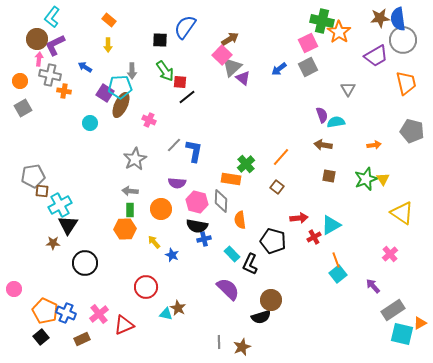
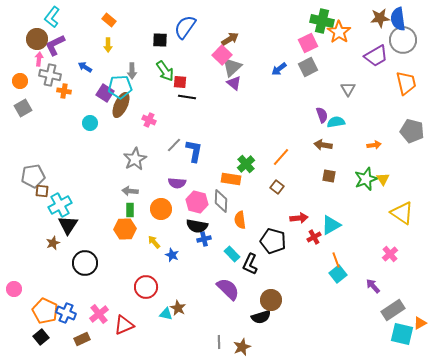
purple triangle at (243, 78): moved 9 px left, 5 px down
black line at (187, 97): rotated 48 degrees clockwise
brown star at (53, 243): rotated 24 degrees counterclockwise
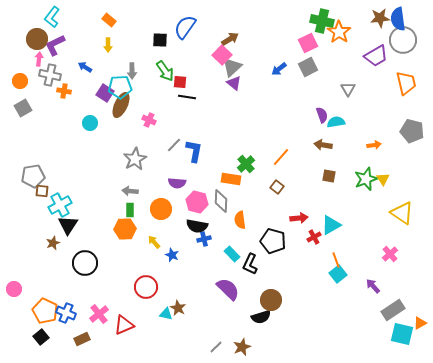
gray line at (219, 342): moved 3 px left, 5 px down; rotated 48 degrees clockwise
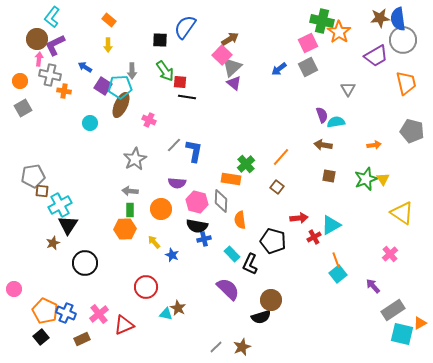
purple square at (105, 93): moved 2 px left, 7 px up
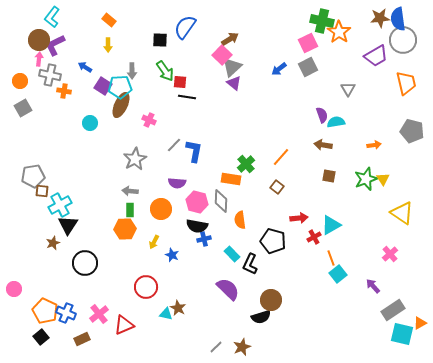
brown circle at (37, 39): moved 2 px right, 1 px down
yellow arrow at (154, 242): rotated 112 degrees counterclockwise
orange line at (336, 260): moved 5 px left, 2 px up
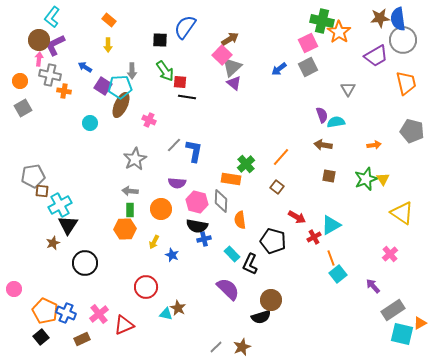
red arrow at (299, 218): moved 2 px left, 1 px up; rotated 36 degrees clockwise
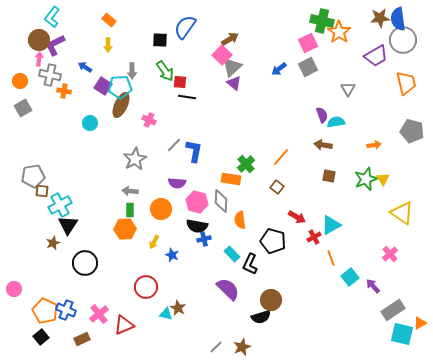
cyan square at (338, 274): moved 12 px right, 3 px down
blue cross at (66, 313): moved 3 px up
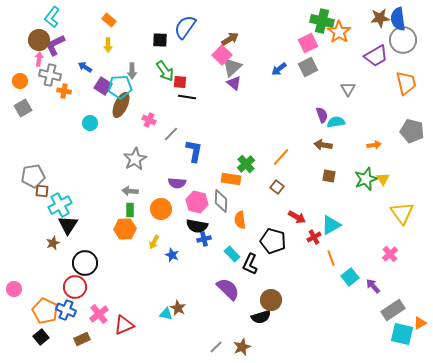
gray line at (174, 145): moved 3 px left, 11 px up
yellow triangle at (402, 213): rotated 20 degrees clockwise
red circle at (146, 287): moved 71 px left
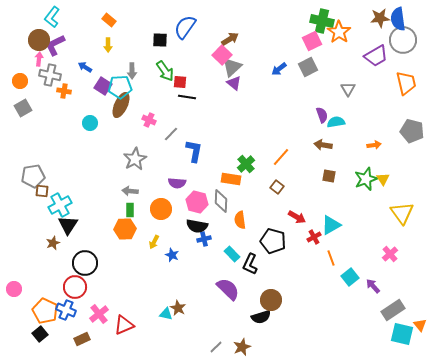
pink square at (308, 43): moved 4 px right, 2 px up
orange triangle at (420, 323): moved 2 px down; rotated 40 degrees counterclockwise
black square at (41, 337): moved 1 px left, 3 px up
